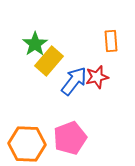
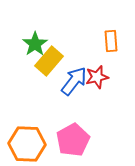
pink pentagon: moved 3 px right, 2 px down; rotated 8 degrees counterclockwise
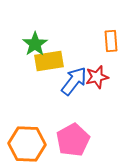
yellow rectangle: rotated 40 degrees clockwise
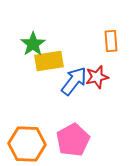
green star: moved 2 px left
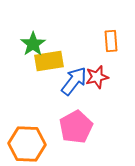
pink pentagon: moved 3 px right, 13 px up
